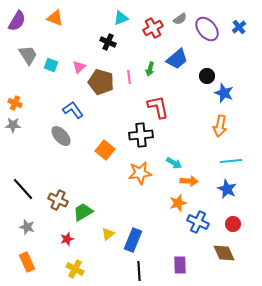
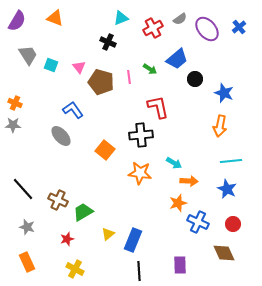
pink triangle at (79, 67): rotated 24 degrees counterclockwise
green arrow at (150, 69): rotated 72 degrees counterclockwise
black circle at (207, 76): moved 12 px left, 3 px down
orange star at (140, 173): rotated 15 degrees clockwise
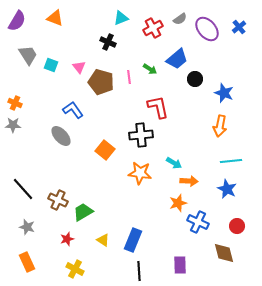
red circle at (233, 224): moved 4 px right, 2 px down
yellow triangle at (108, 234): moved 5 px left, 6 px down; rotated 48 degrees counterclockwise
brown diamond at (224, 253): rotated 10 degrees clockwise
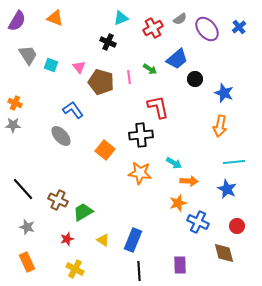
cyan line at (231, 161): moved 3 px right, 1 px down
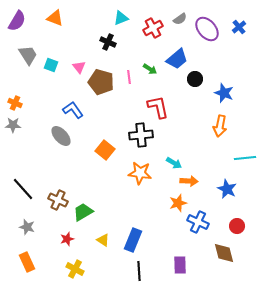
cyan line at (234, 162): moved 11 px right, 4 px up
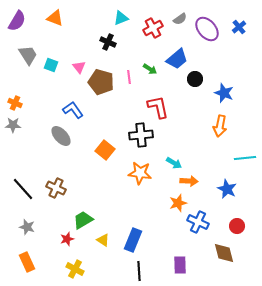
brown cross at (58, 200): moved 2 px left, 12 px up
green trapezoid at (83, 212): moved 8 px down
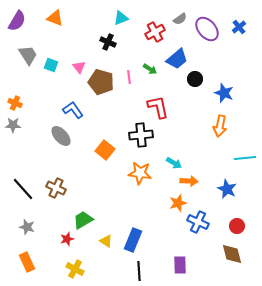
red cross at (153, 28): moved 2 px right, 4 px down
yellow triangle at (103, 240): moved 3 px right, 1 px down
brown diamond at (224, 253): moved 8 px right, 1 px down
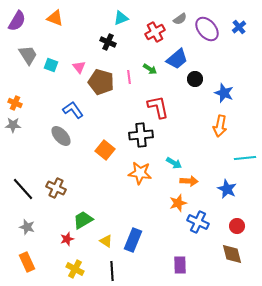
black line at (139, 271): moved 27 px left
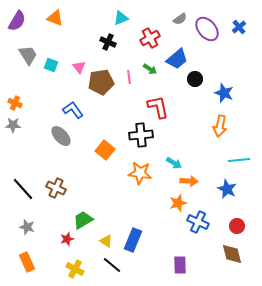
red cross at (155, 32): moved 5 px left, 6 px down
brown pentagon at (101, 82): rotated 25 degrees counterclockwise
cyan line at (245, 158): moved 6 px left, 2 px down
black line at (112, 271): moved 6 px up; rotated 48 degrees counterclockwise
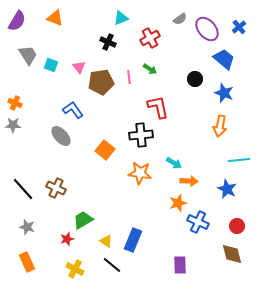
blue trapezoid at (177, 59): moved 47 px right; rotated 100 degrees counterclockwise
